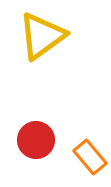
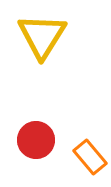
yellow triangle: rotated 22 degrees counterclockwise
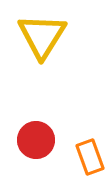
orange rectangle: rotated 20 degrees clockwise
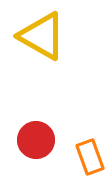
yellow triangle: rotated 32 degrees counterclockwise
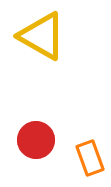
orange rectangle: moved 1 px down
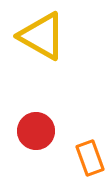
red circle: moved 9 px up
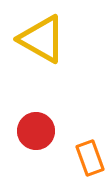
yellow triangle: moved 3 px down
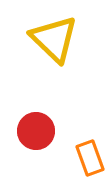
yellow triangle: moved 12 px right; rotated 14 degrees clockwise
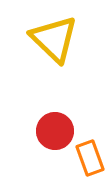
red circle: moved 19 px right
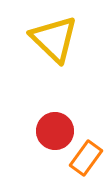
orange rectangle: moved 4 px left; rotated 56 degrees clockwise
